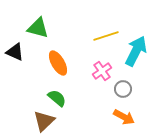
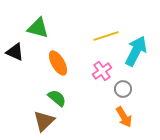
orange arrow: rotated 30 degrees clockwise
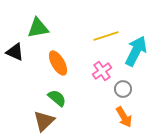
green triangle: rotated 25 degrees counterclockwise
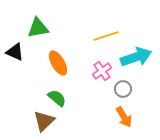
cyan arrow: moved 6 px down; rotated 44 degrees clockwise
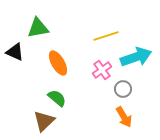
pink cross: moved 1 px up
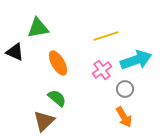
cyan arrow: moved 3 px down
gray circle: moved 2 px right
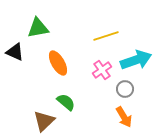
green semicircle: moved 9 px right, 4 px down
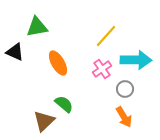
green triangle: moved 1 px left, 1 px up
yellow line: rotated 30 degrees counterclockwise
cyan arrow: rotated 20 degrees clockwise
pink cross: moved 1 px up
green semicircle: moved 2 px left, 2 px down
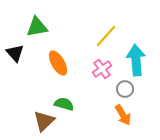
black triangle: moved 1 px down; rotated 24 degrees clockwise
cyan arrow: rotated 96 degrees counterclockwise
green semicircle: rotated 24 degrees counterclockwise
orange arrow: moved 1 px left, 2 px up
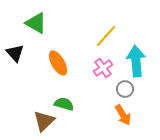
green triangle: moved 1 px left, 4 px up; rotated 40 degrees clockwise
cyan arrow: moved 1 px down
pink cross: moved 1 px right, 1 px up
